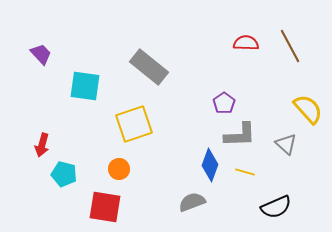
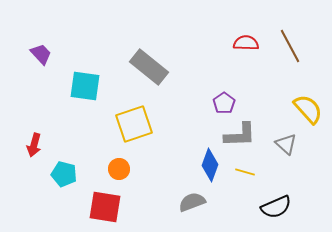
red arrow: moved 8 px left
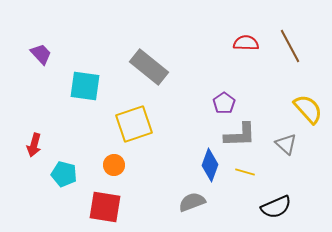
orange circle: moved 5 px left, 4 px up
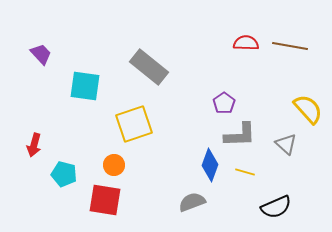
brown line: rotated 52 degrees counterclockwise
red square: moved 7 px up
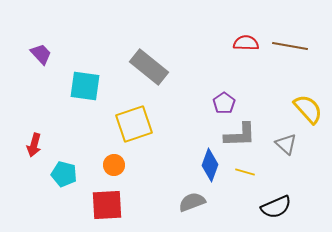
red square: moved 2 px right, 5 px down; rotated 12 degrees counterclockwise
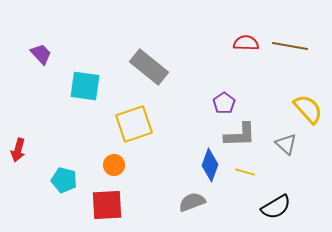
red arrow: moved 16 px left, 5 px down
cyan pentagon: moved 6 px down
black semicircle: rotated 8 degrees counterclockwise
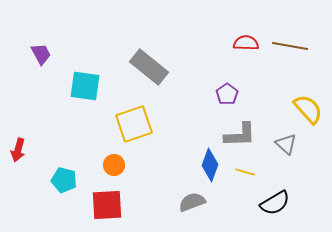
purple trapezoid: rotated 15 degrees clockwise
purple pentagon: moved 3 px right, 9 px up
black semicircle: moved 1 px left, 4 px up
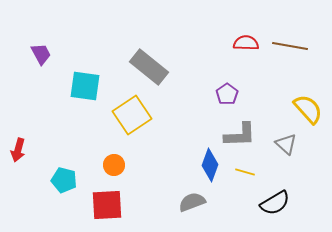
yellow square: moved 2 px left, 9 px up; rotated 15 degrees counterclockwise
